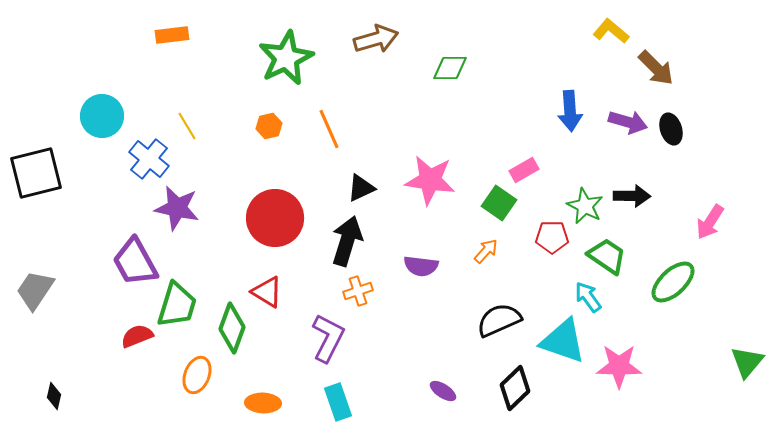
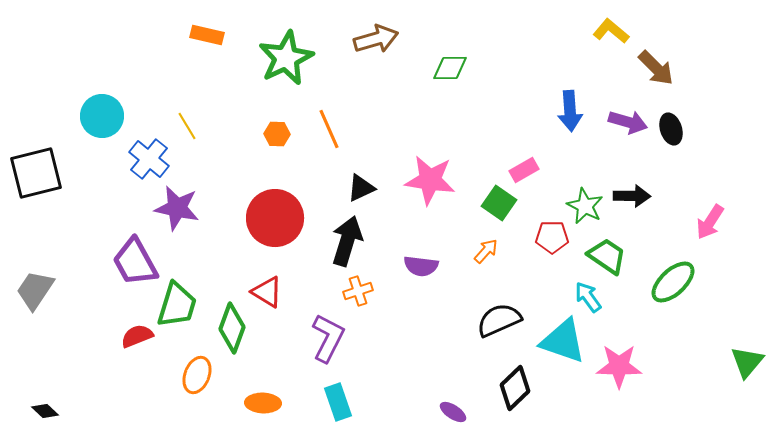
orange rectangle at (172, 35): moved 35 px right; rotated 20 degrees clockwise
orange hexagon at (269, 126): moved 8 px right, 8 px down; rotated 15 degrees clockwise
purple ellipse at (443, 391): moved 10 px right, 21 px down
black diamond at (54, 396): moved 9 px left, 15 px down; rotated 60 degrees counterclockwise
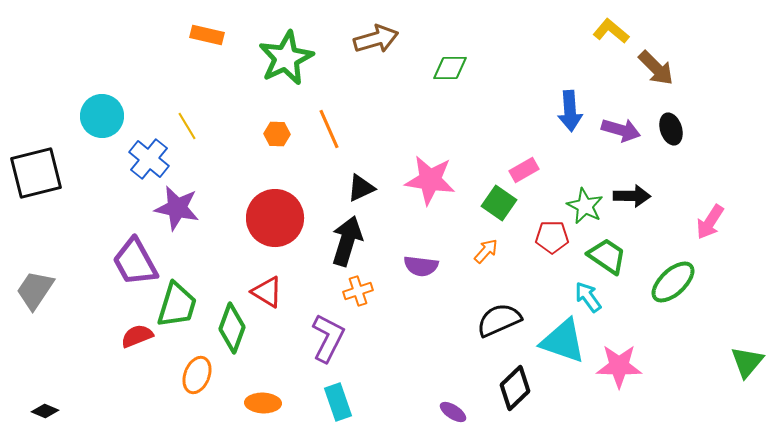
purple arrow at (628, 122): moved 7 px left, 8 px down
black diamond at (45, 411): rotated 20 degrees counterclockwise
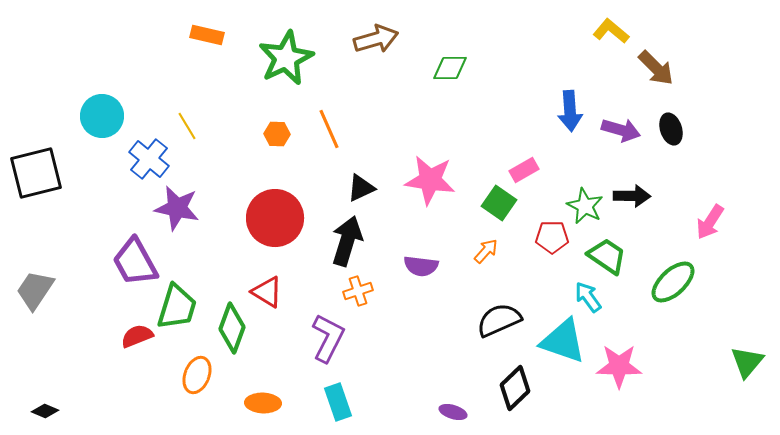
green trapezoid at (177, 305): moved 2 px down
purple ellipse at (453, 412): rotated 16 degrees counterclockwise
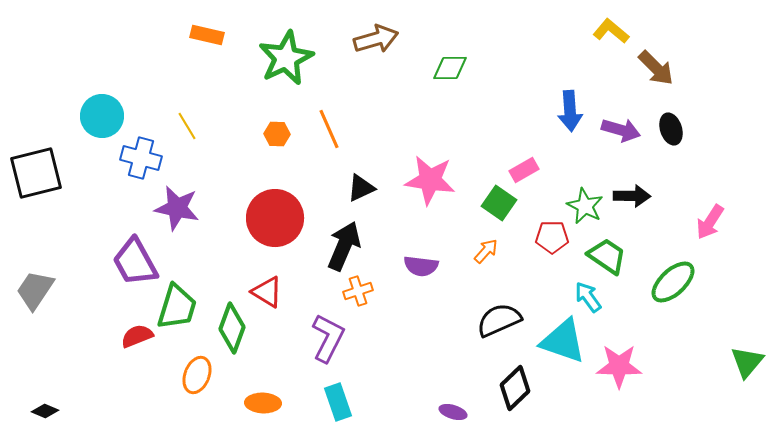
blue cross at (149, 159): moved 8 px left, 1 px up; rotated 24 degrees counterclockwise
black arrow at (347, 241): moved 3 px left, 5 px down; rotated 6 degrees clockwise
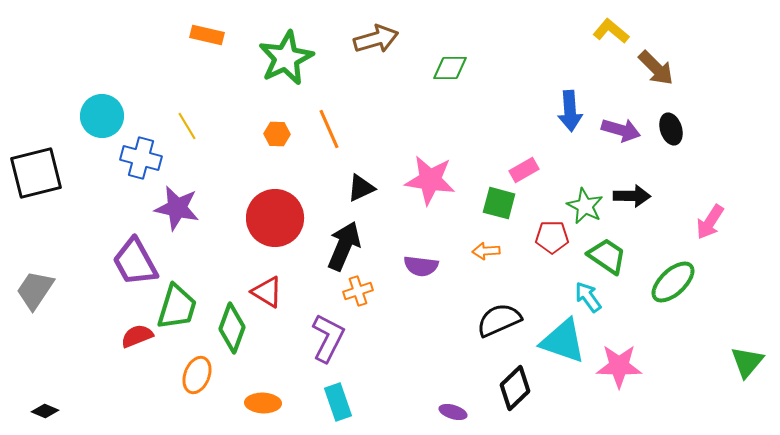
green square at (499, 203): rotated 20 degrees counterclockwise
orange arrow at (486, 251): rotated 136 degrees counterclockwise
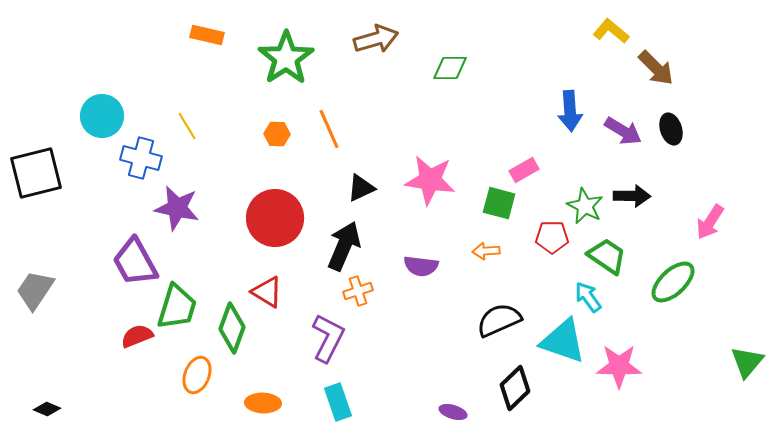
green star at (286, 58): rotated 8 degrees counterclockwise
purple arrow at (621, 130): moved 2 px right, 1 px down; rotated 15 degrees clockwise
black diamond at (45, 411): moved 2 px right, 2 px up
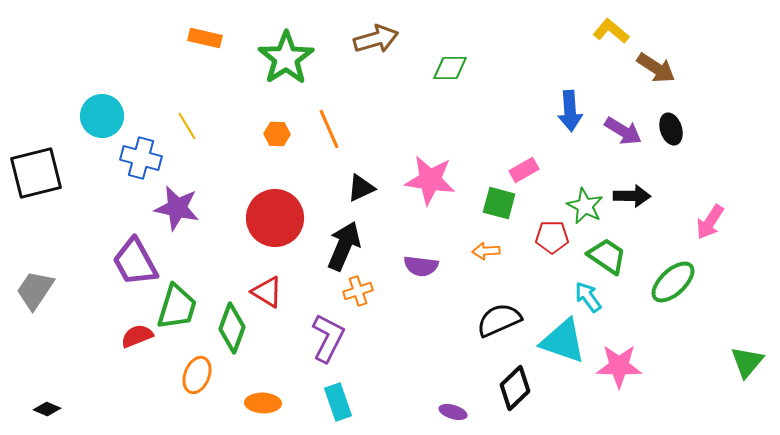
orange rectangle at (207, 35): moved 2 px left, 3 px down
brown arrow at (656, 68): rotated 12 degrees counterclockwise
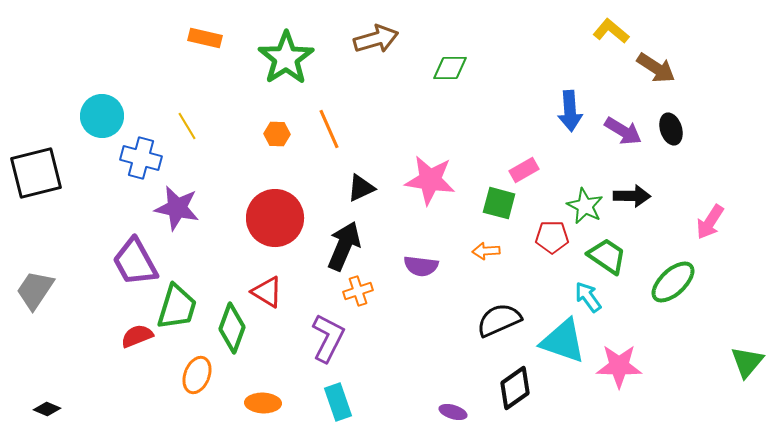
black diamond at (515, 388): rotated 9 degrees clockwise
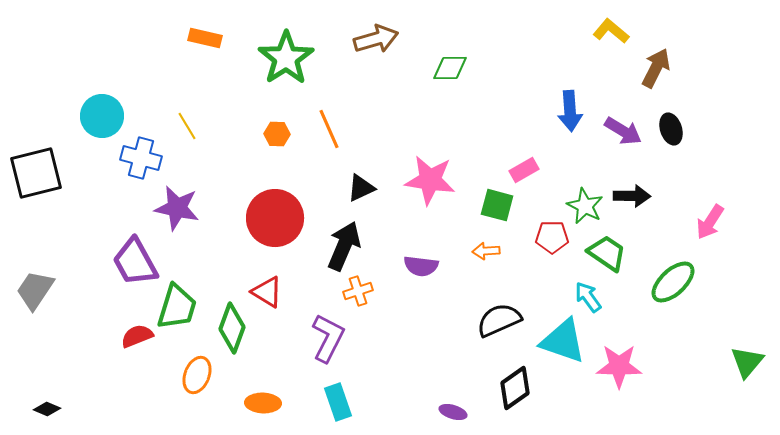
brown arrow at (656, 68): rotated 96 degrees counterclockwise
green square at (499, 203): moved 2 px left, 2 px down
green trapezoid at (607, 256): moved 3 px up
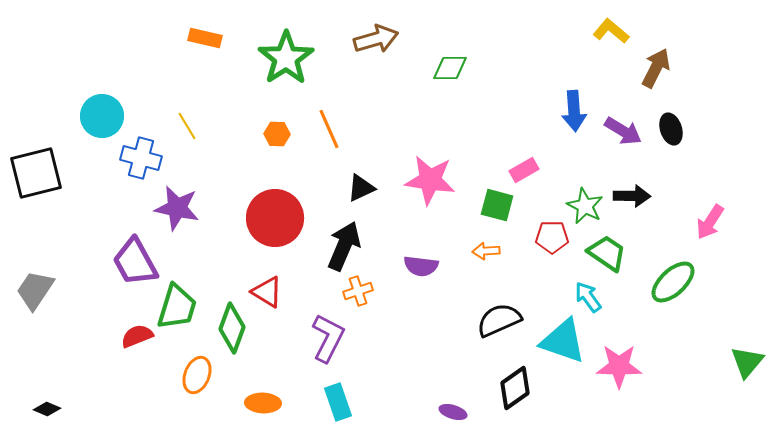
blue arrow at (570, 111): moved 4 px right
